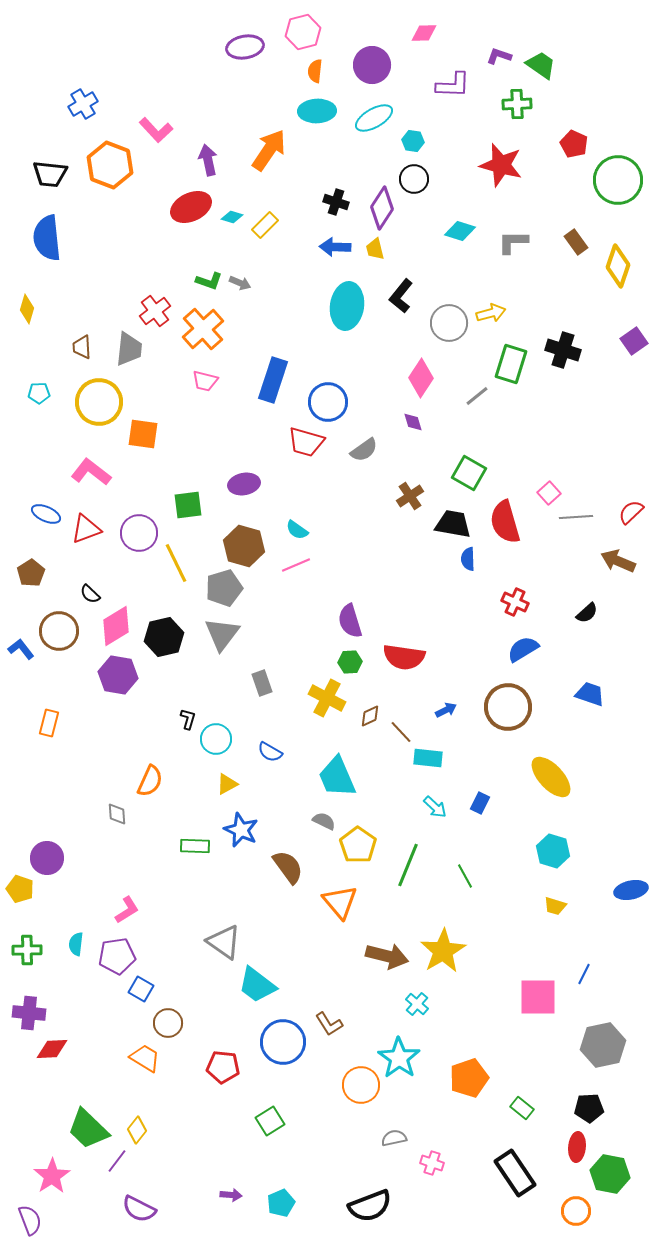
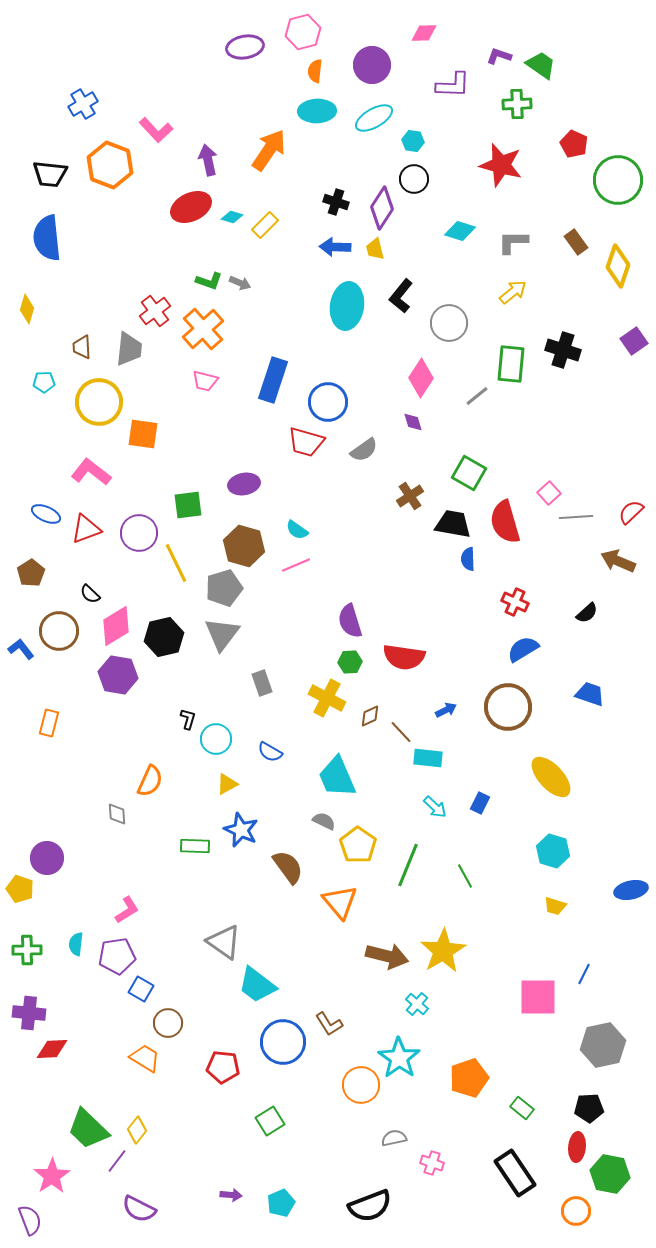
yellow arrow at (491, 313): moved 22 px right, 21 px up; rotated 24 degrees counterclockwise
green rectangle at (511, 364): rotated 12 degrees counterclockwise
cyan pentagon at (39, 393): moved 5 px right, 11 px up
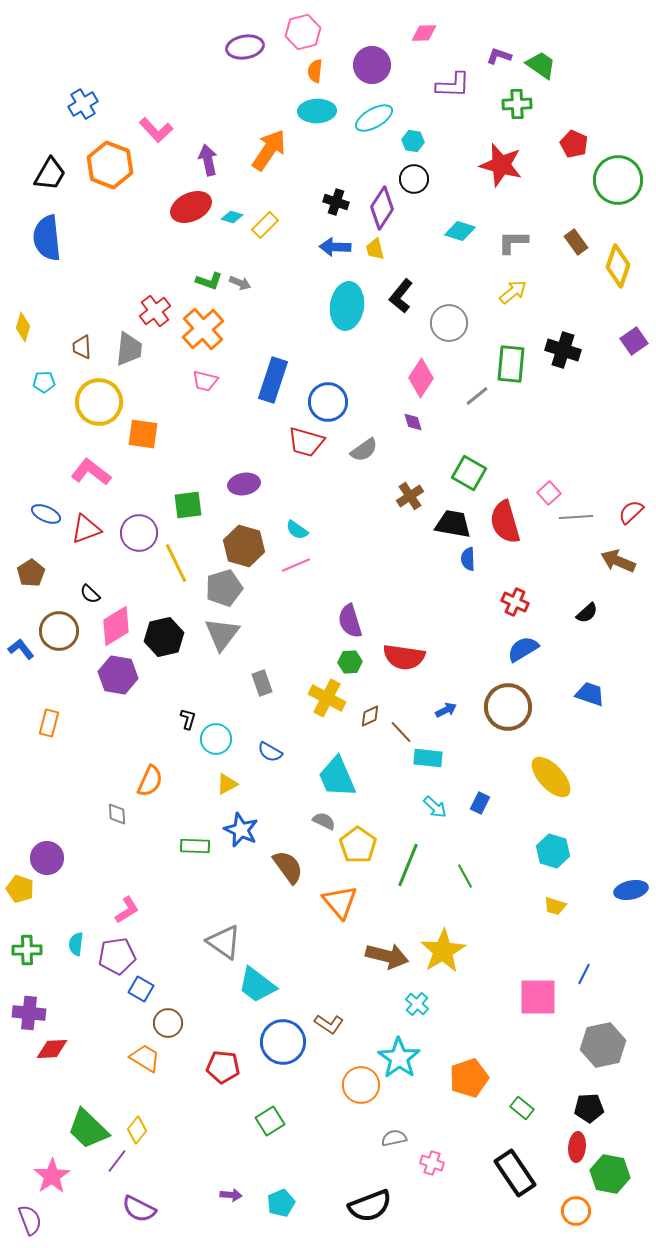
black trapezoid at (50, 174): rotated 66 degrees counterclockwise
yellow diamond at (27, 309): moved 4 px left, 18 px down
brown L-shape at (329, 1024): rotated 24 degrees counterclockwise
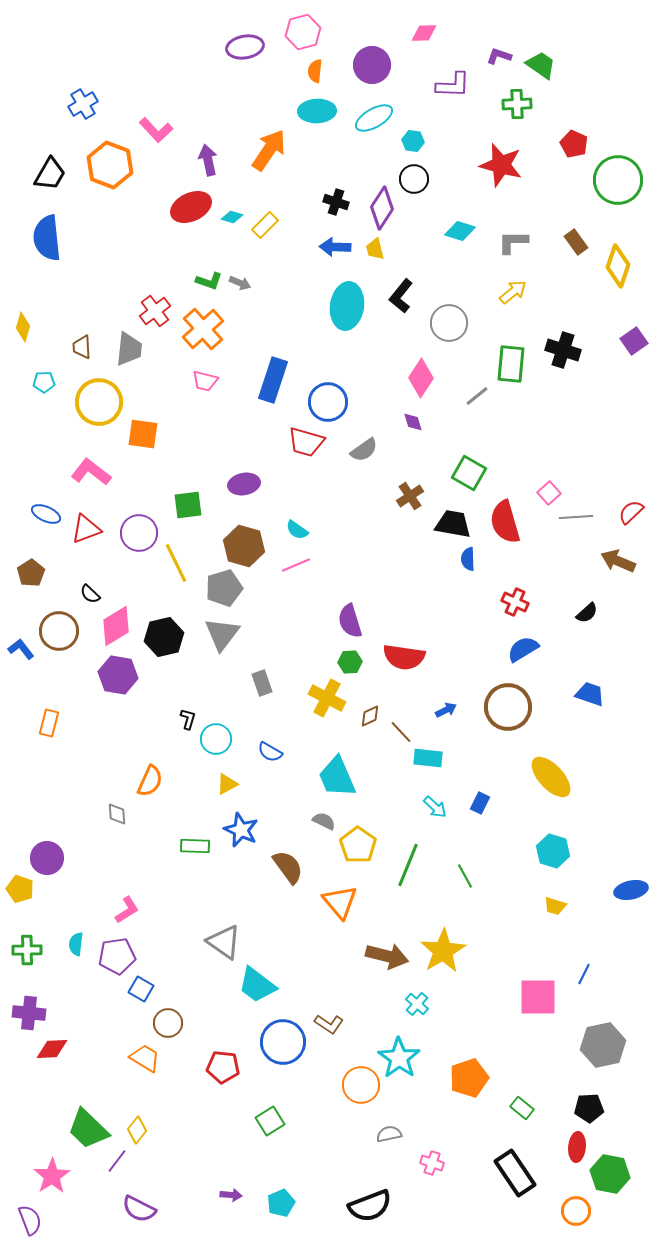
gray semicircle at (394, 1138): moved 5 px left, 4 px up
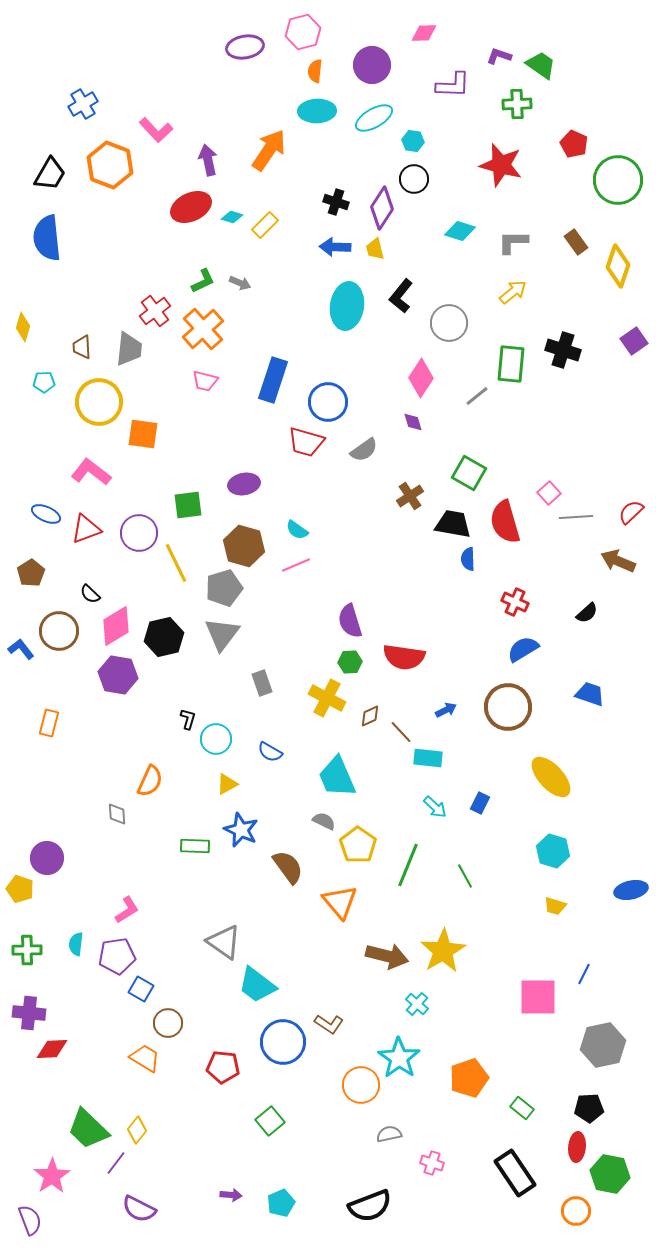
green L-shape at (209, 281): moved 6 px left; rotated 44 degrees counterclockwise
green square at (270, 1121): rotated 8 degrees counterclockwise
purple line at (117, 1161): moved 1 px left, 2 px down
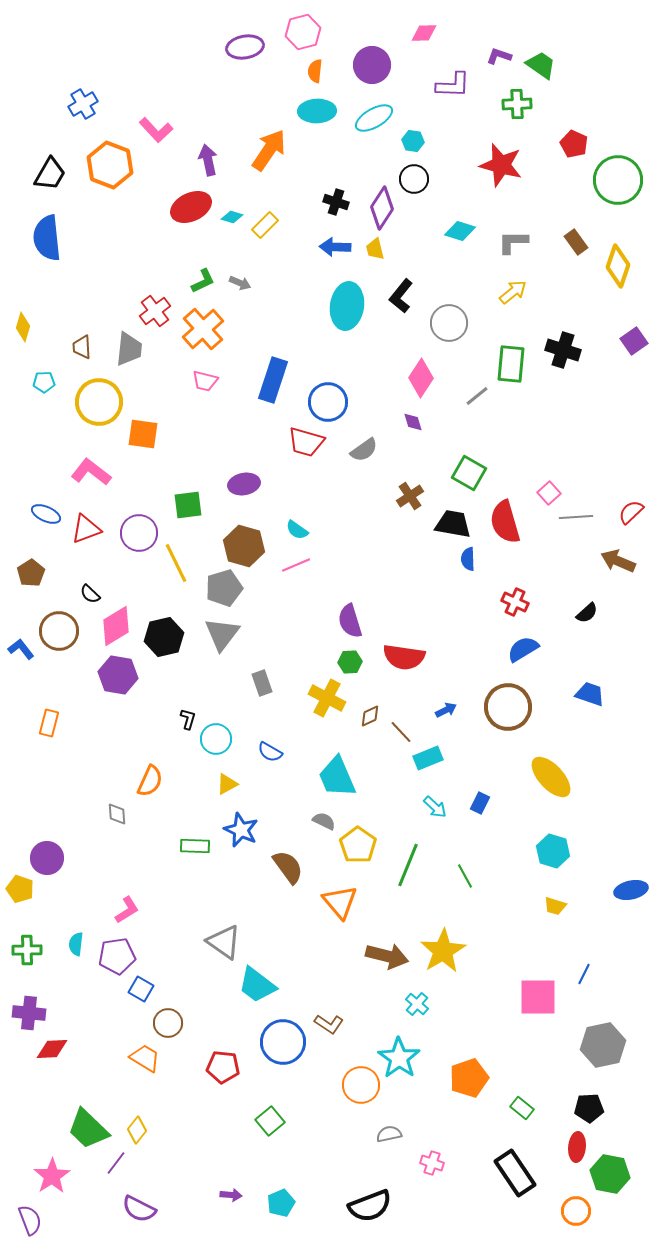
cyan rectangle at (428, 758): rotated 28 degrees counterclockwise
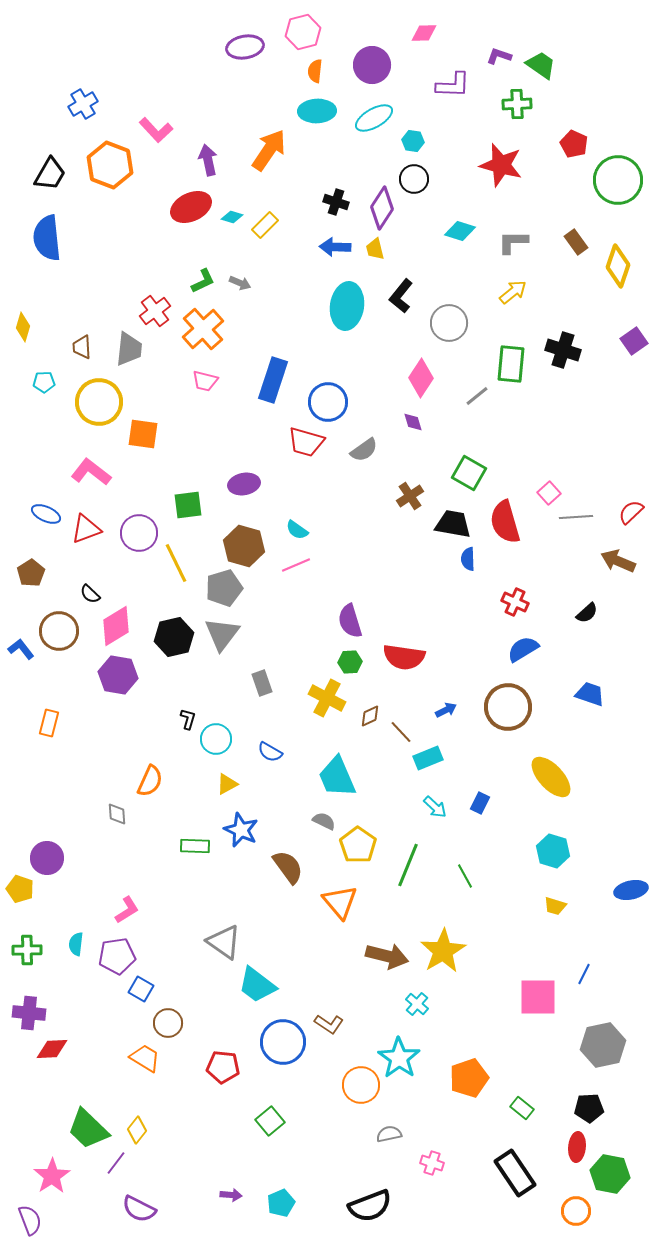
black hexagon at (164, 637): moved 10 px right
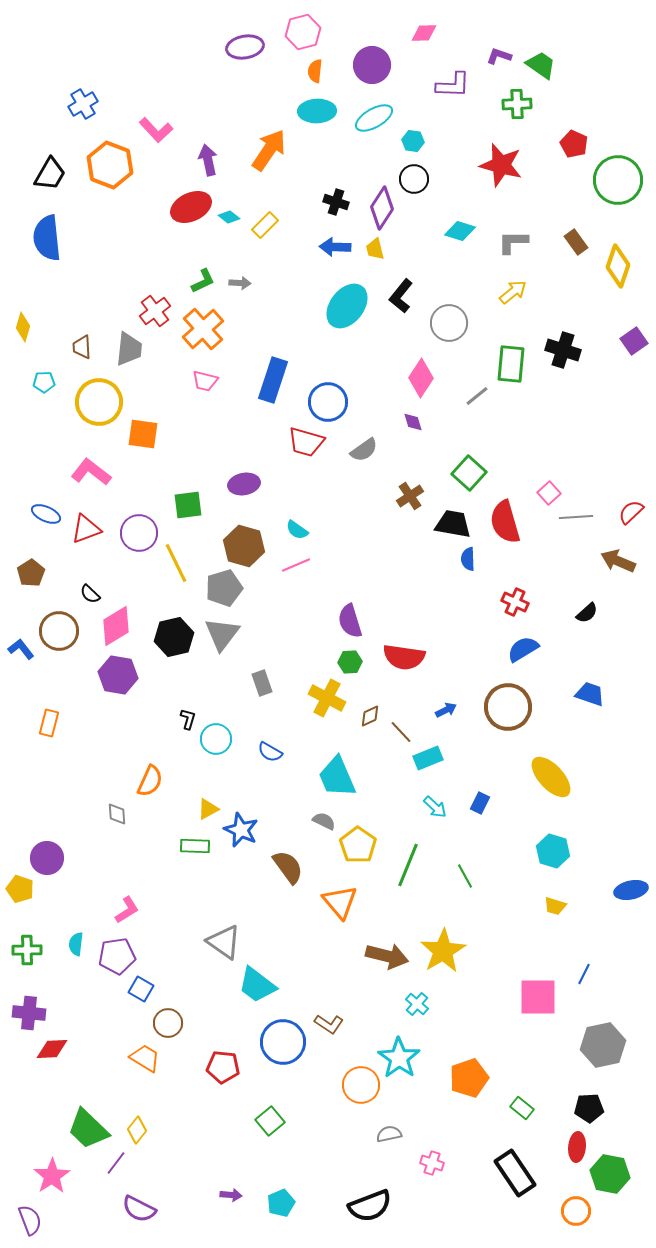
cyan diamond at (232, 217): moved 3 px left; rotated 20 degrees clockwise
gray arrow at (240, 283): rotated 20 degrees counterclockwise
cyan ellipse at (347, 306): rotated 30 degrees clockwise
green square at (469, 473): rotated 12 degrees clockwise
yellow triangle at (227, 784): moved 19 px left, 25 px down
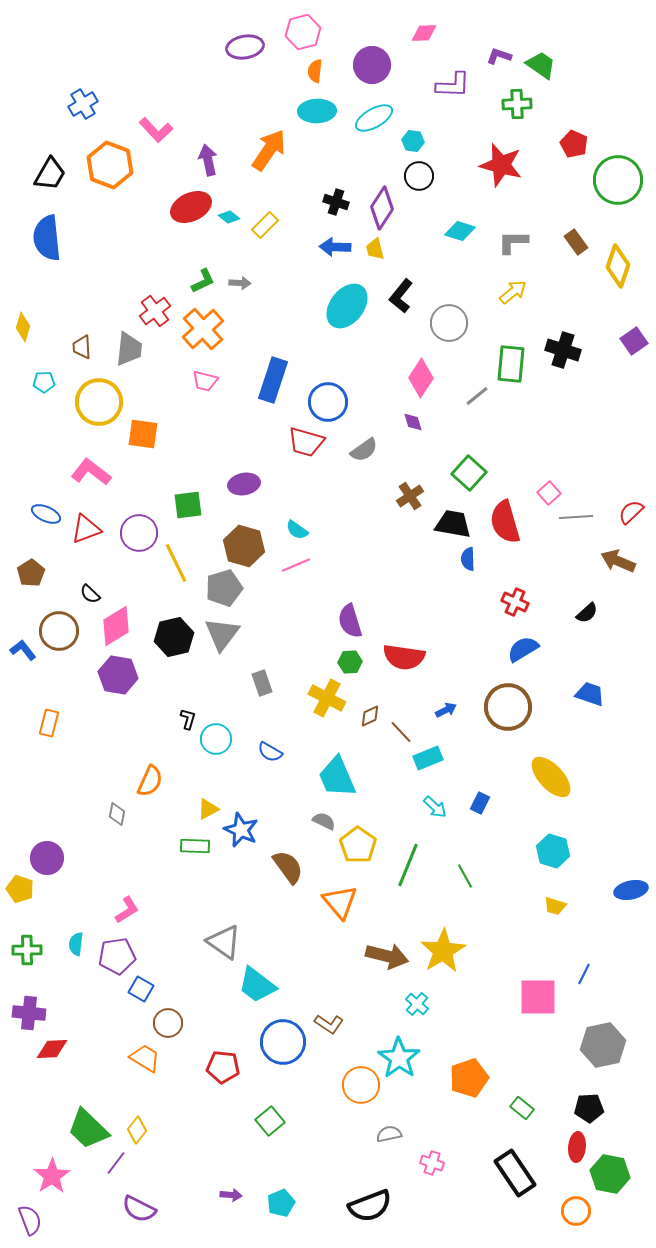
black circle at (414, 179): moved 5 px right, 3 px up
blue L-shape at (21, 649): moved 2 px right, 1 px down
gray diamond at (117, 814): rotated 15 degrees clockwise
